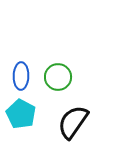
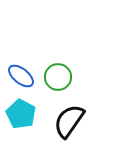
blue ellipse: rotated 52 degrees counterclockwise
black semicircle: moved 4 px left, 1 px up
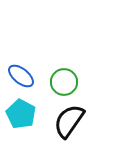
green circle: moved 6 px right, 5 px down
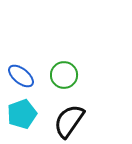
green circle: moved 7 px up
cyan pentagon: moved 1 px right; rotated 24 degrees clockwise
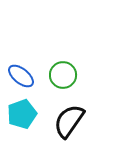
green circle: moved 1 px left
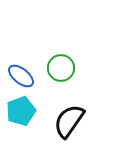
green circle: moved 2 px left, 7 px up
cyan pentagon: moved 1 px left, 3 px up
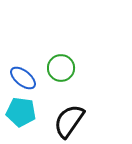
blue ellipse: moved 2 px right, 2 px down
cyan pentagon: moved 1 px down; rotated 28 degrees clockwise
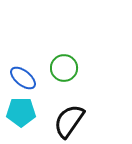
green circle: moved 3 px right
cyan pentagon: rotated 8 degrees counterclockwise
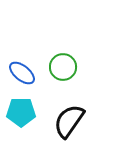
green circle: moved 1 px left, 1 px up
blue ellipse: moved 1 px left, 5 px up
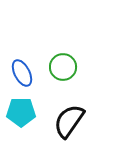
blue ellipse: rotated 24 degrees clockwise
